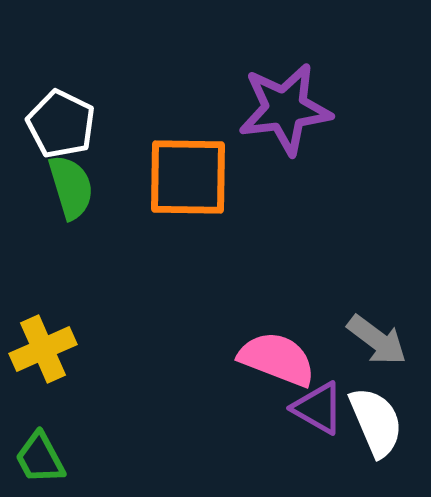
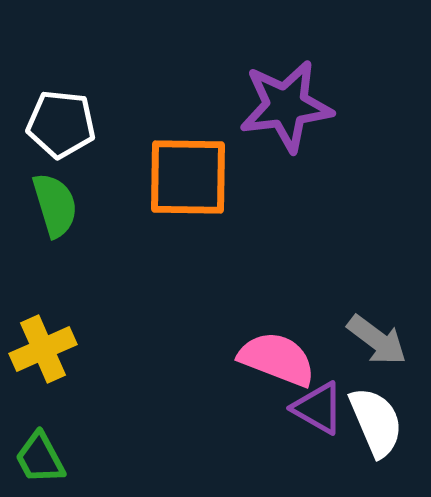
purple star: moved 1 px right, 3 px up
white pentagon: rotated 20 degrees counterclockwise
green semicircle: moved 16 px left, 18 px down
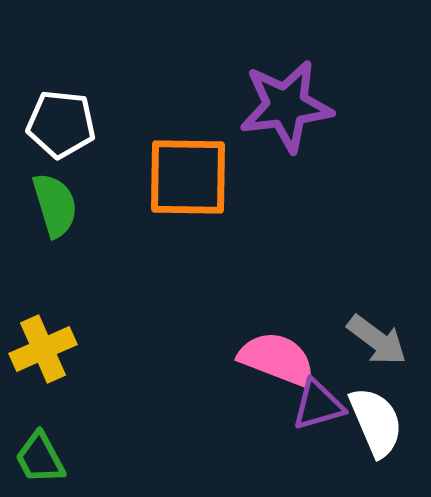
purple triangle: moved 3 px up; rotated 46 degrees counterclockwise
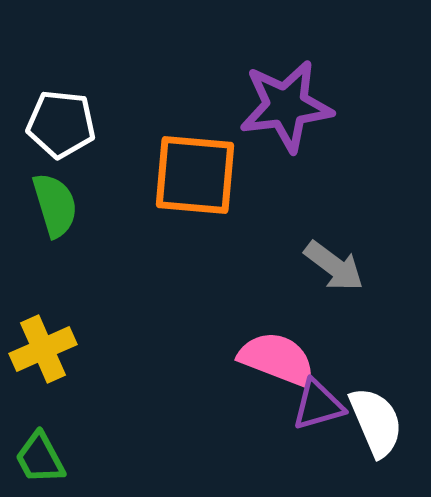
orange square: moved 7 px right, 2 px up; rotated 4 degrees clockwise
gray arrow: moved 43 px left, 74 px up
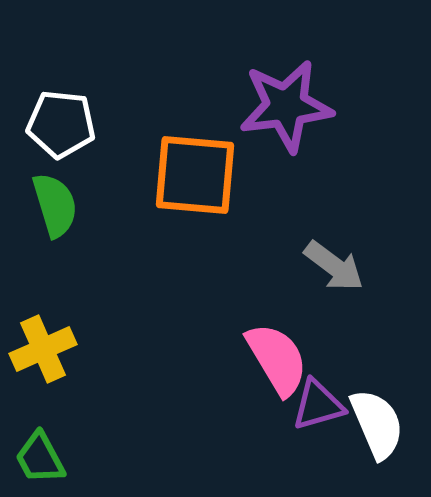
pink semicircle: rotated 38 degrees clockwise
white semicircle: moved 1 px right, 2 px down
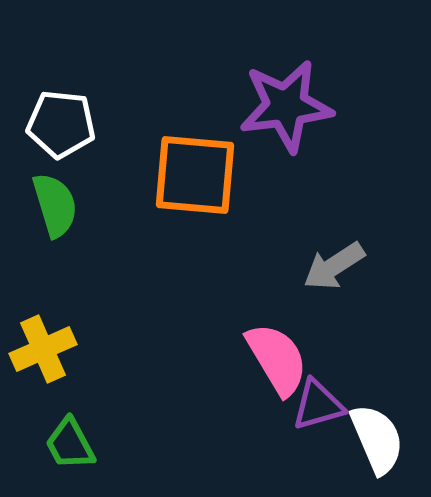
gray arrow: rotated 110 degrees clockwise
white semicircle: moved 15 px down
green trapezoid: moved 30 px right, 14 px up
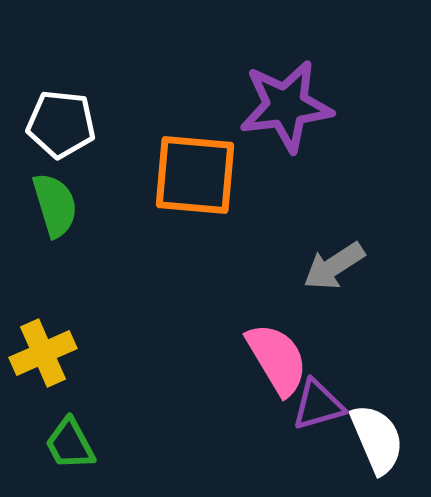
yellow cross: moved 4 px down
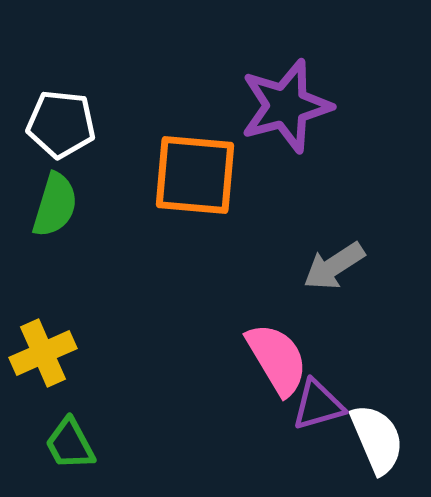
purple star: rotated 8 degrees counterclockwise
green semicircle: rotated 34 degrees clockwise
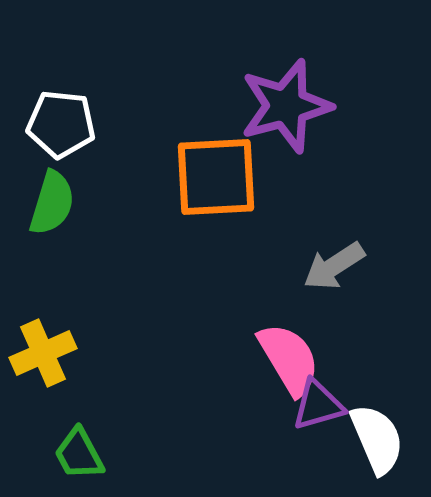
orange square: moved 21 px right, 2 px down; rotated 8 degrees counterclockwise
green semicircle: moved 3 px left, 2 px up
pink semicircle: moved 12 px right
green trapezoid: moved 9 px right, 10 px down
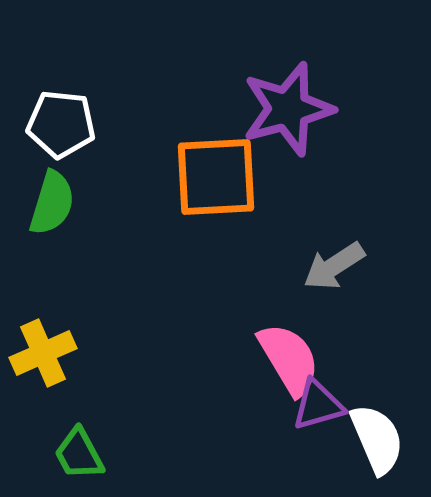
purple star: moved 2 px right, 3 px down
